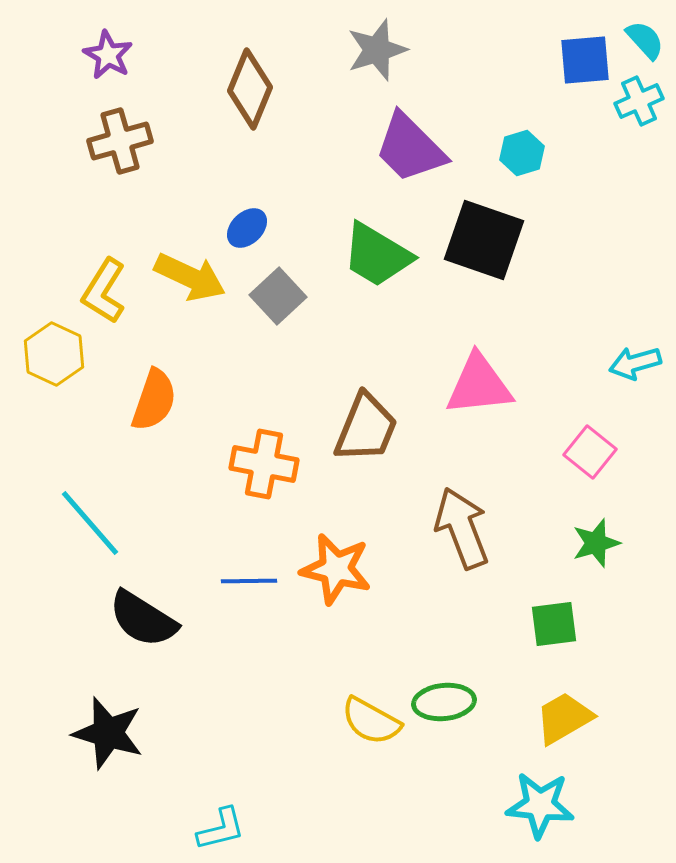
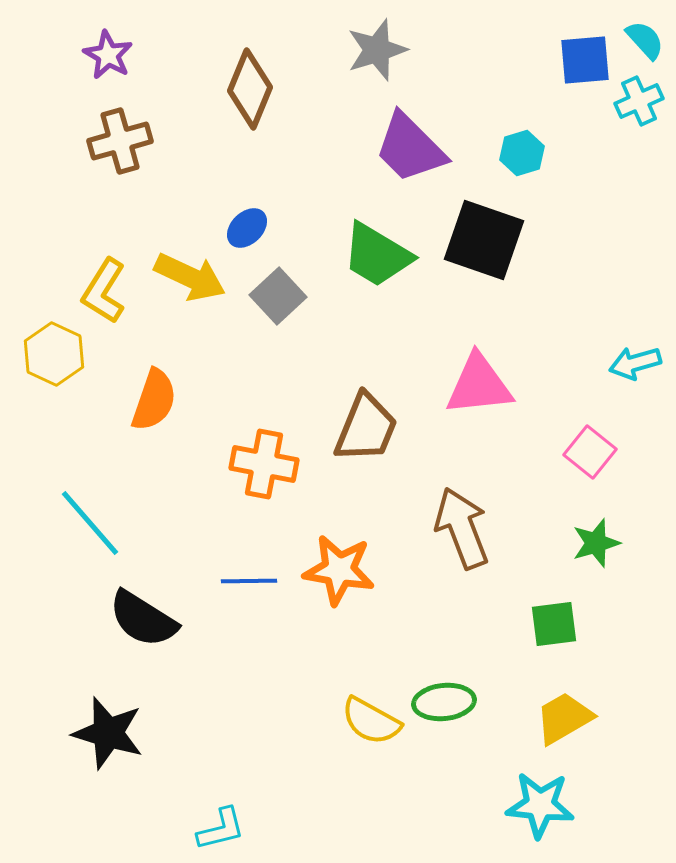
orange star: moved 3 px right, 1 px down; rotated 4 degrees counterclockwise
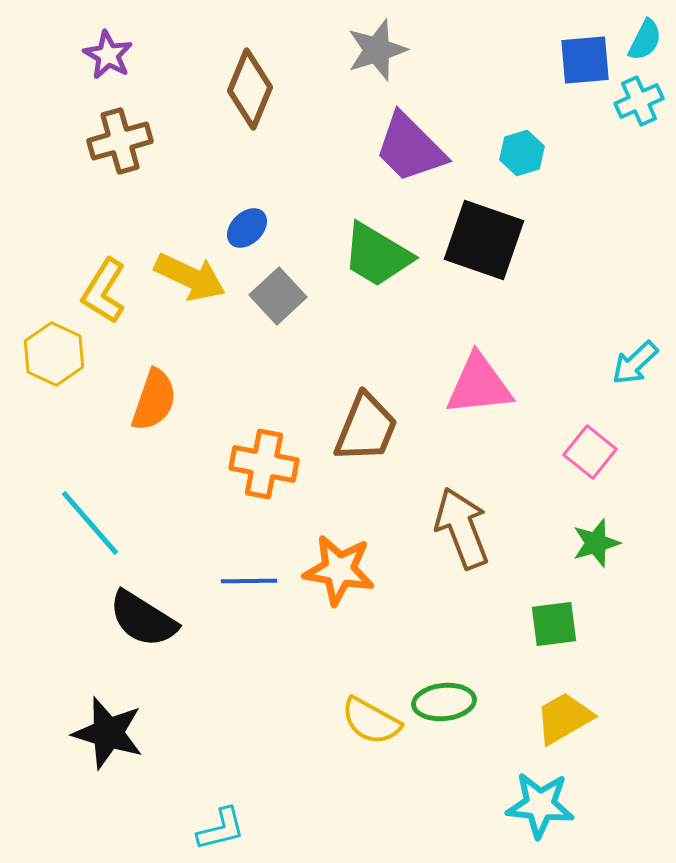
cyan semicircle: rotated 69 degrees clockwise
cyan arrow: rotated 27 degrees counterclockwise
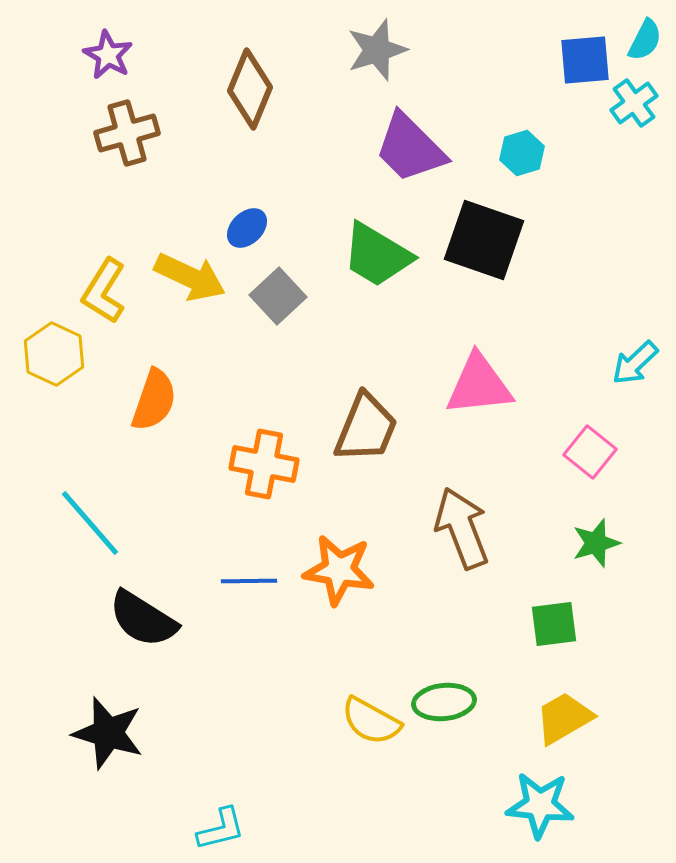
cyan cross: moved 5 px left, 2 px down; rotated 12 degrees counterclockwise
brown cross: moved 7 px right, 8 px up
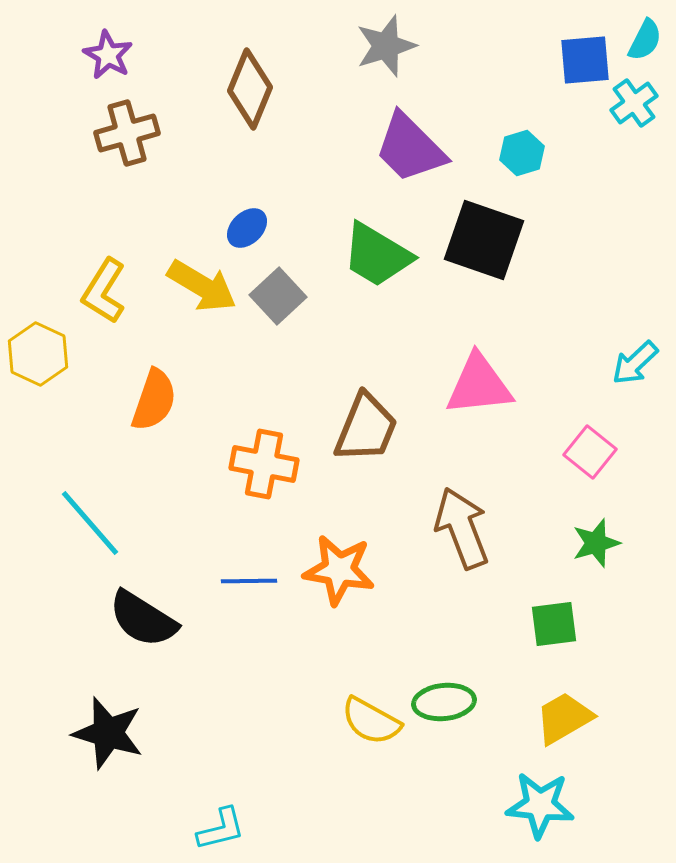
gray star: moved 9 px right, 4 px up
yellow arrow: moved 12 px right, 9 px down; rotated 6 degrees clockwise
yellow hexagon: moved 16 px left
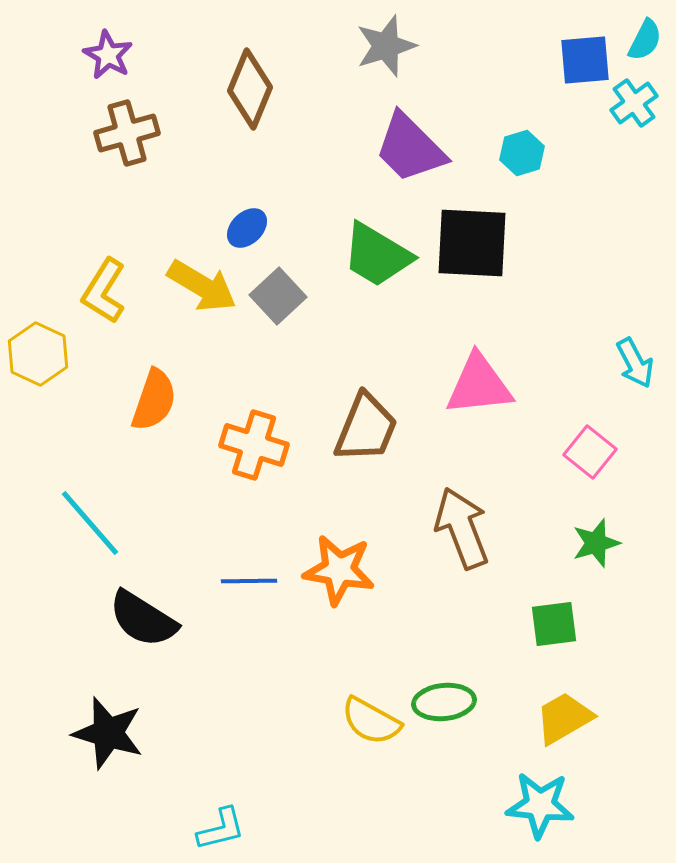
black square: moved 12 px left, 3 px down; rotated 16 degrees counterclockwise
cyan arrow: rotated 75 degrees counterclockwise
orange cross: moved 10 px left, 19 px up; rotated 6 degrees clockwise
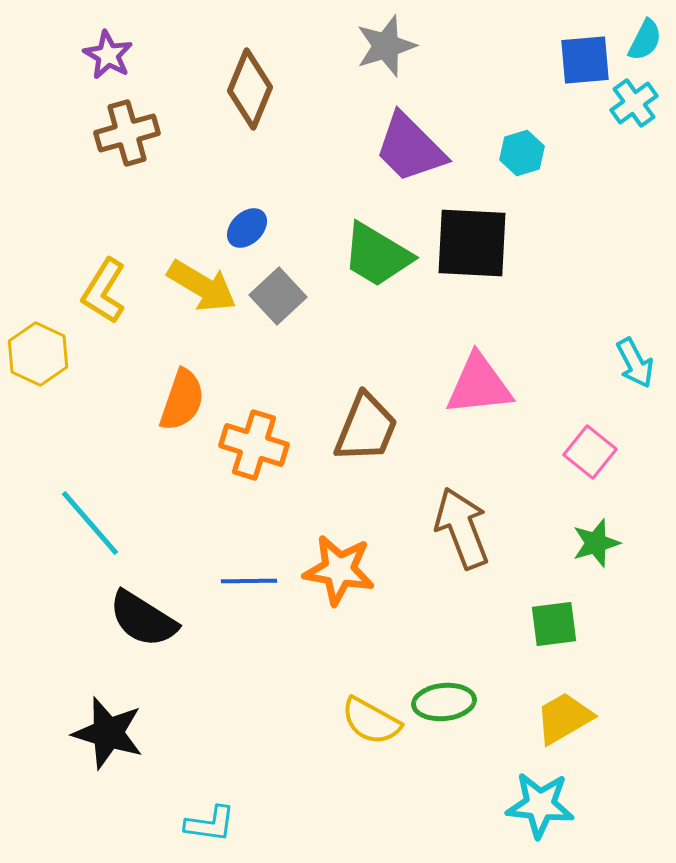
orange semicircle: moved 28 px right
cyan L-shape: moved 11 px left, 5 px up; rotated 22 degrees clockwise
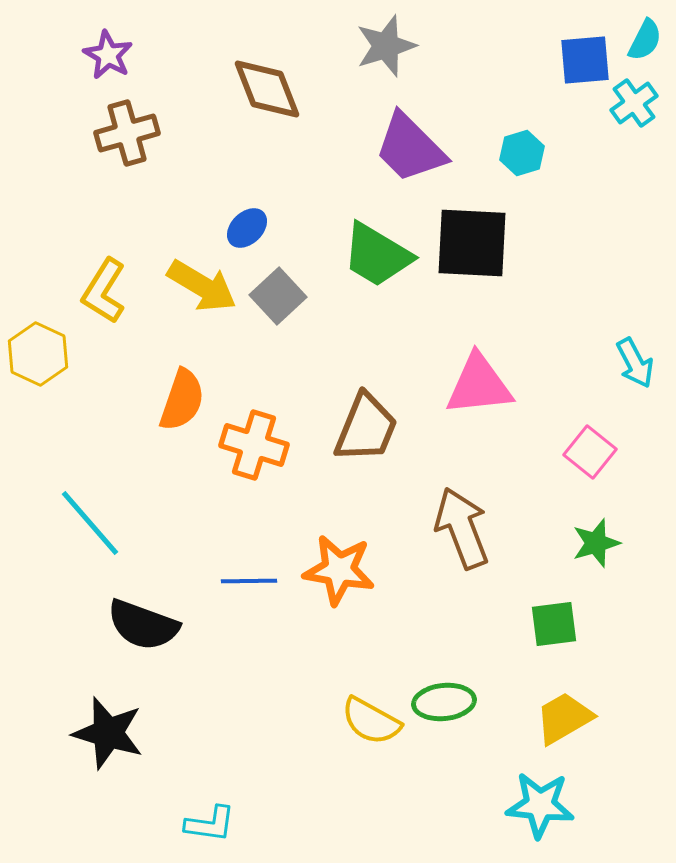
brown diamond: moved 17 px right; rotated 44 degrees counterclockwise
black semicircle: moved 6 px down; rotated 12 degrees counterclockwise
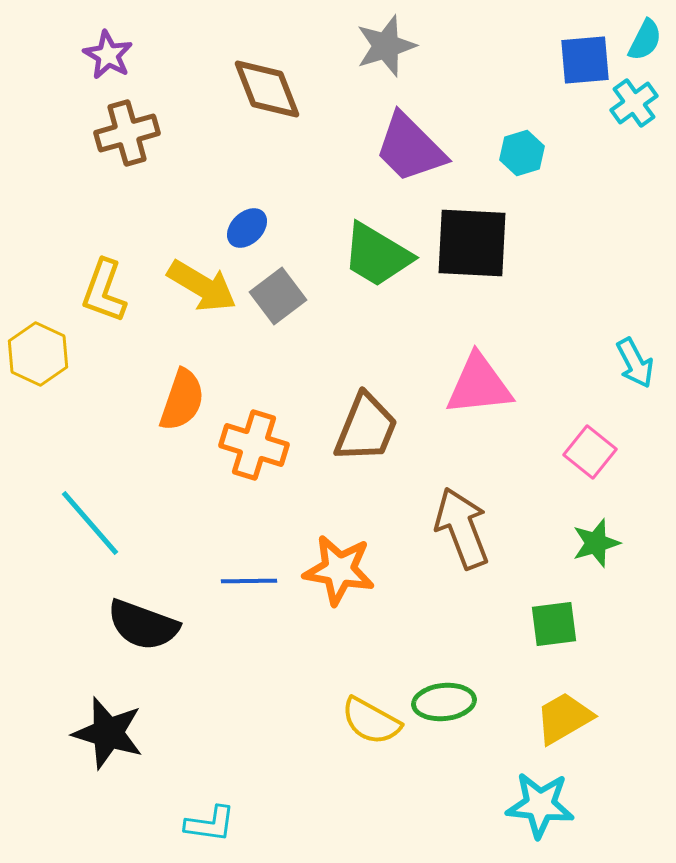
yellow L-shape: rotated 12 degrees counterclockwise
gray square: rotated 6 degrees clockwise
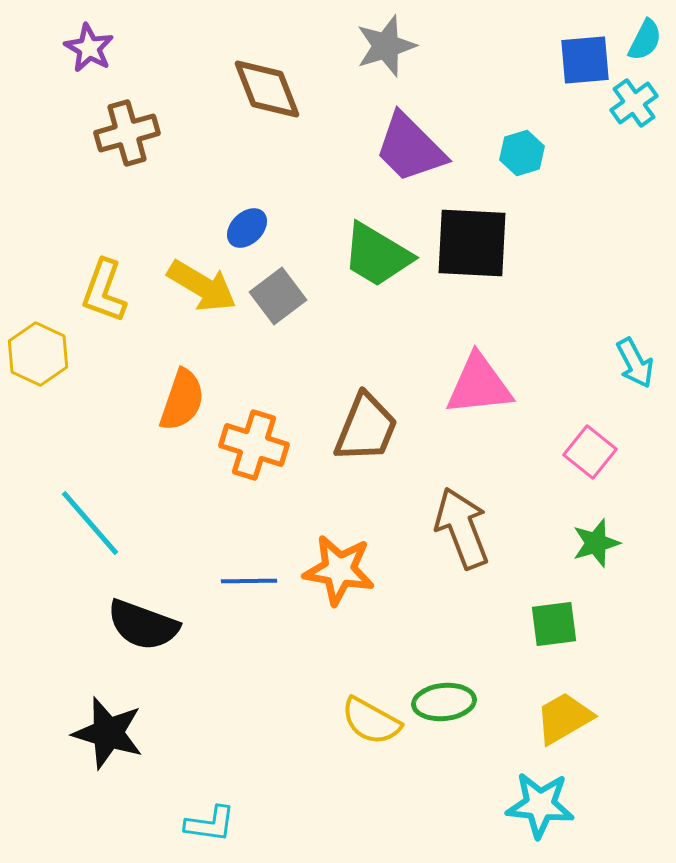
purple star: moved 19 px left, 7 px up
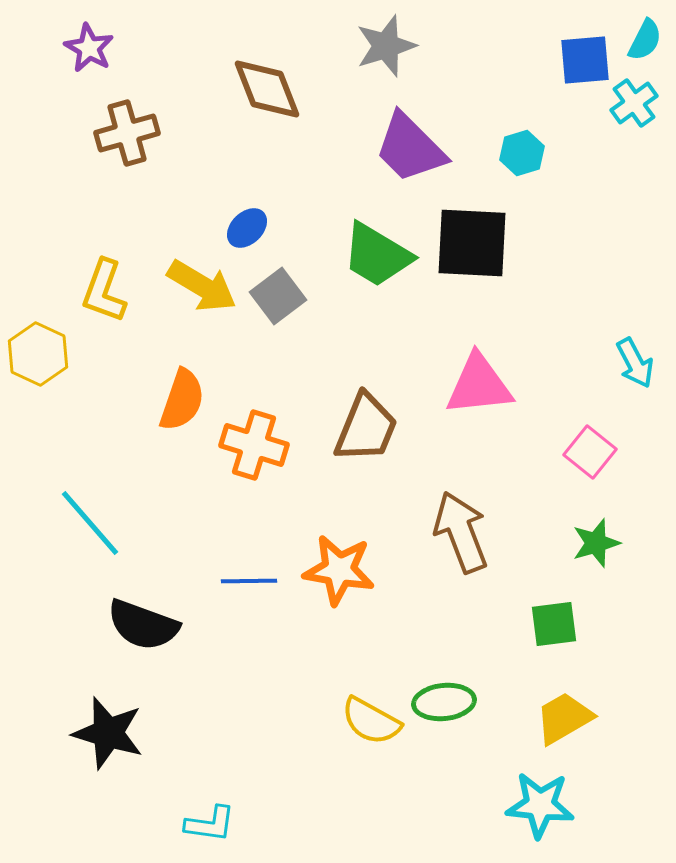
brown arrow: moved 1 px left, 4 px down
